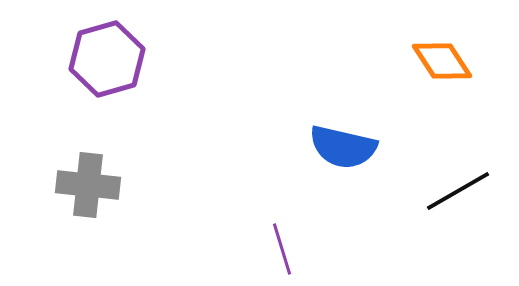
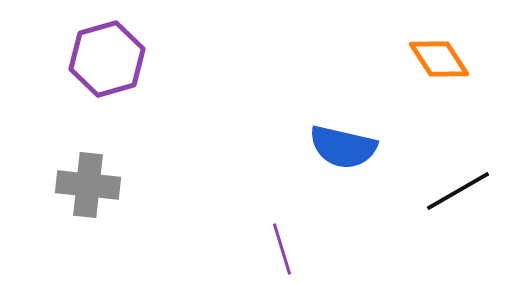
orange diamond: moved 3 px left, 2 px up
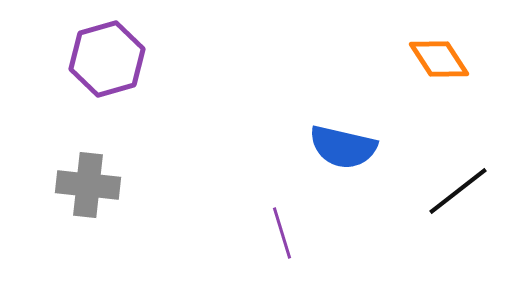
black line: rotated 8 degrees counterclockwise
purple line: moved 16 px up
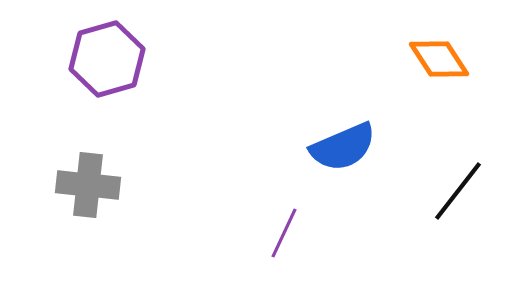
blue semicircle: rotated 36 degrees counterclockwise
black line: rotated 14 degrees counterclockwise
purple line: moved 2 px right; rotated 42 degrees clockwise
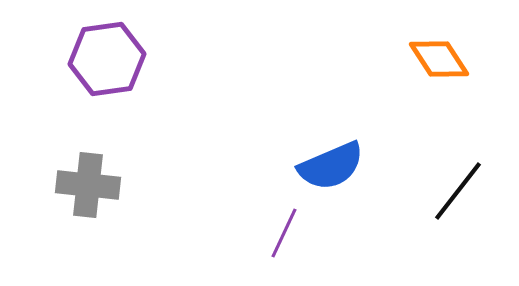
purple hexagon: rotated 8 degrees clockwise
blue semicircle: moved 12 px left, 19 px down
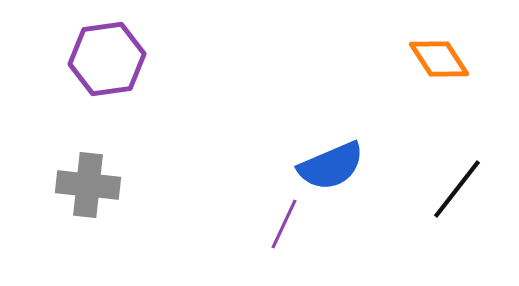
black line: moved 1 px left, 2 px up
purple line: moved 9 px up
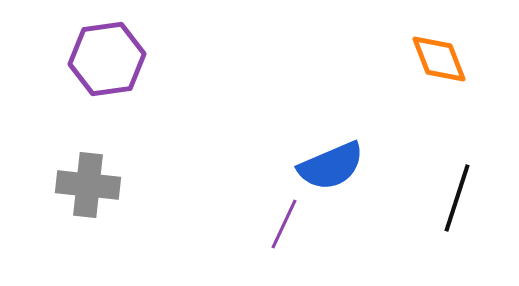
orange diamond: rotated 12 degrees clockwise
black line: moved 9 px down; rotated 20 degrees counterclockwise
